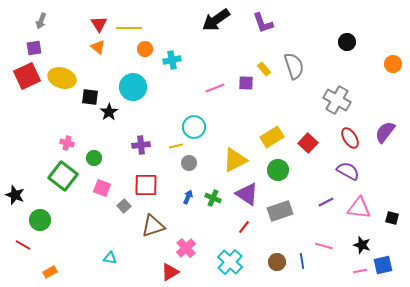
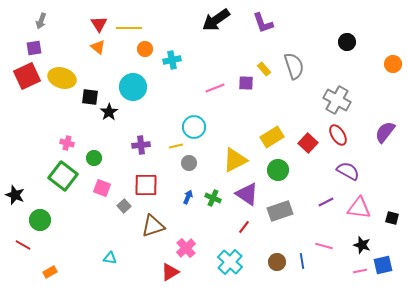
red ellipse at (350, 138): moved 12 px left, 3 px up
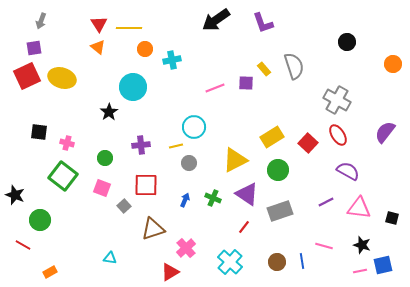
black square at (90, 97): moved 51 px left, 35 px down
green circle at (94, 158): moved 11 px right
blue arrow at (188, 197): moved 3 px left, 3 px down
brown triangle at (153, 226): moved 3 px down
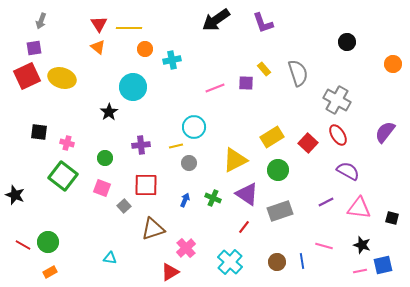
gray semicircle at (294, 66): moved 4 px right, 7 px down
green circle at (40, 220): moved 8 px right, 22 px down
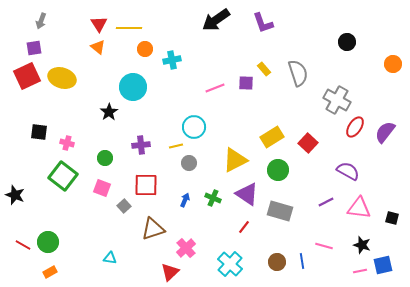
red ellipse at (338, 135): moved 17 px right, 8 px up; rotated 65 degrees clockwise
gray rectangle at (280, 211): rotated 35 degrees clockwise
cyan cross at (230, 262): moved 2 px down
red triangle at (170, 272): rotated 12 degrees counterclockwise
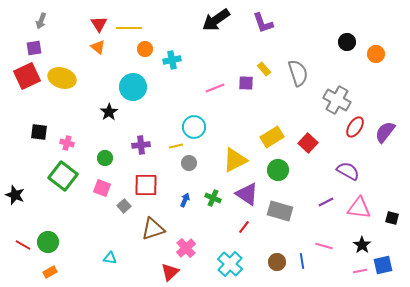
orange circle at (393, 64): moved 17 px left, 10 px up
black star at (362, 245): rotated 18 degrees clockwise
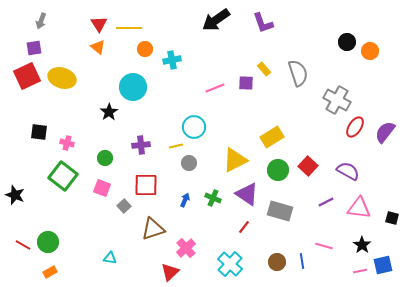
orange circle at (376, 54): moved 6 px left, 3 px up
red square at (308, 143): moved 23 px down
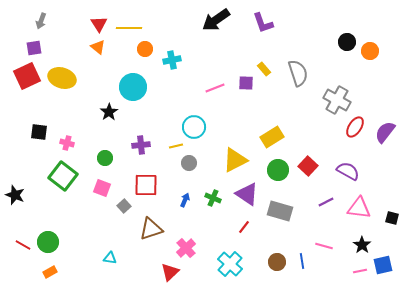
brown triangle at (153, 229): moved 2 px left
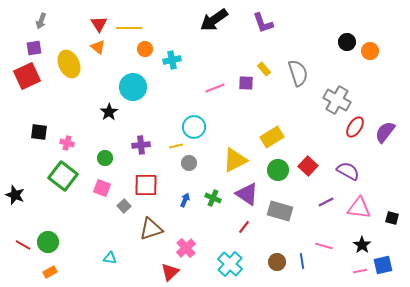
black arrow at (216, 20): moved 2 px left
yellow ellipse at (62, 78): moved 7 px right, 14 px up; rotated 48 degrees clockwise
